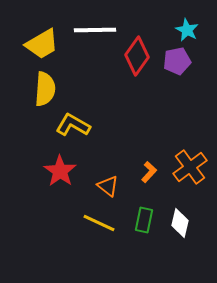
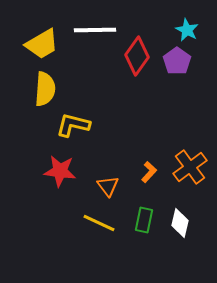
purple pentagon: rotated 24 degrees counterclockwise
yellow L-shape: rotated 16 degrees counterclockwise
red star: rotated 28 degrees counterclockwise
orange triangle: rotated 15 degrees clockwise
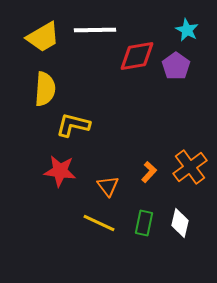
yellow trapezoid: moved 1 px right, 7 px up
red diamond: rotated 45 degrees clockwise
purple pentagon: moved 1 px left, 5 px down
green rectangle: moved 3 px down
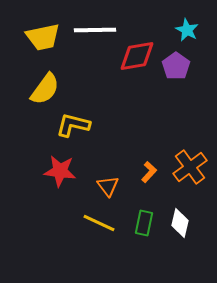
yellow trapezoid: rotated 18 degrees clockwise
yellow semicircle: rotated 32 degrees clockwise
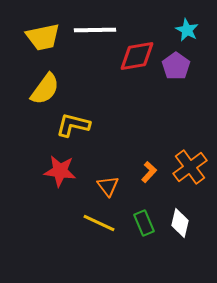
green rectangle: rotated 35 degrees counterclockwise
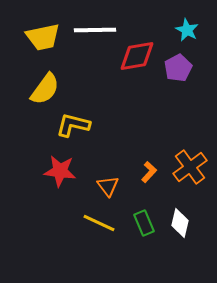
purple pentagon: moved 2 px right, 2 px down; rotated 8 degrees clockwise
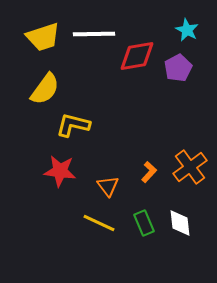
white line: moved 1 px left, 4 px down
yellow trapezoid: rotated 6 degrees counterclockwise
white diamond: rotated 20 degrees counterclockwise
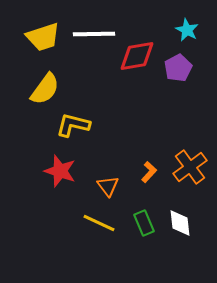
red star: rotated 12 degrees clockwise
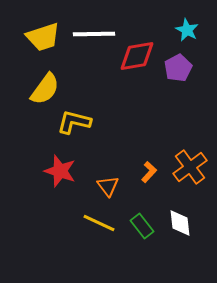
yellow L-shape: moved 1 px right, 3 px up
green rectangle: moved 2 px left, 3 px down; rotated 15 degrees counterclockwise
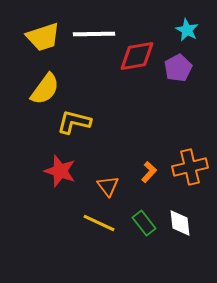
orange cross: rotated 24 degrees clockwise
green rectangle: moved 2 px right, 3 px up
